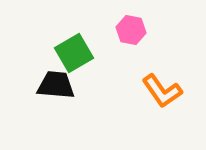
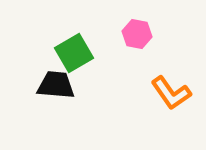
pink hexagon: moved 6 px right, 4 px down
orange L-shape: moved 9 px right, 2 px down
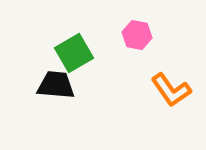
pink hexagon: moved 1 px down
orange L-shape: moved 3 px up
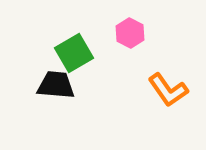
pink hexagon: moved 7 px left, 2 px up; rotated 16 degrees clockwise
orange L-shape: moved 3 px left
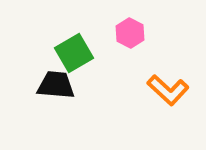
orange L-shape: rotated 12 degrees counterclockwise
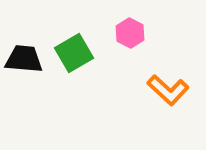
black trapezoid: moved 32 px left, 26 px up
